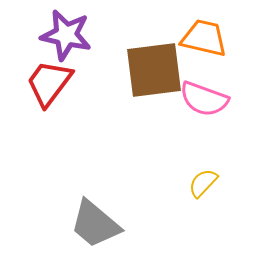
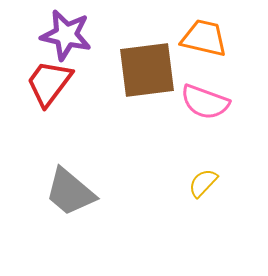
brown square: moved 7 px left
pink semicircle: moved 1 px right, 3 px down
gray trapezoid: moved 25 px left, 32 px up
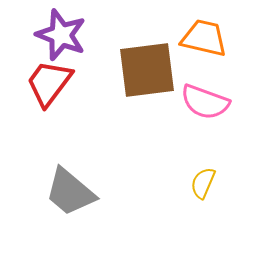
purple star: moved 5 px left; rotated 9 degrees clockwise
yellow semicircle: rotated 20 degrees counterclockwise
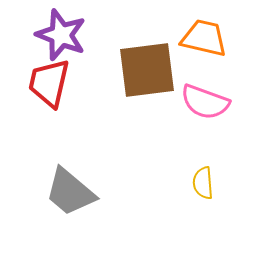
red trapezoid: rotated 24 degrees counterclockwise
yellow semicircle: rotated 28 degrees counterclockwise
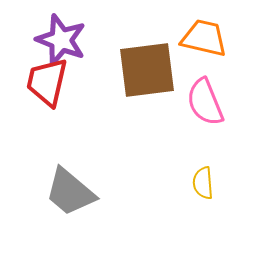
purple star: moved 5 px down
red trapezoid: moved 2 px left, 1 px up
pink semicircle: rotated 48 degrees clockwise
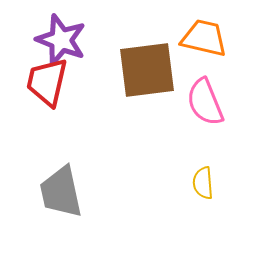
gray trapezoid: moved 9 px left; rotated 38 degrees clockwise
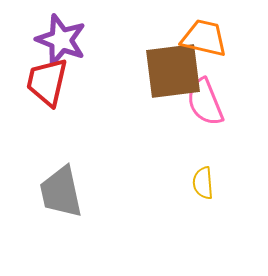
brown square: moved 26 px right, 1 px down
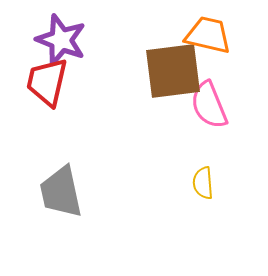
orange trapezoid: moved 4 px right, 3 px up
pink semicircle: moved 4 px right, 3 px down
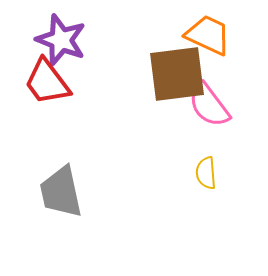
orange trapezoid: rotated 12 degrees clockwise
brown square: moved 4 px right, 3 px down
red trapezoid: rotated 50 degrees counterclockwise
pink semicircle: rotated 15 degrees counterclockwise
yellow semicircle: moved 3 px right, 10 px up
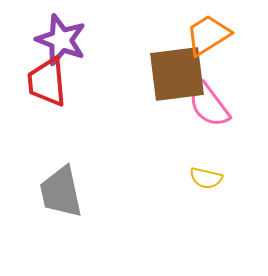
orange trapezoid: rotated 57 degrees counterclockwise
red trapezoid: rotated 32 degrees clockwise
yellow semicircle: moved 5 px down; rotated 72 degrees counterclockwise
